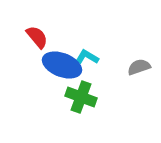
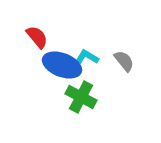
gray semicircle: moved 15 px left, 6 px up; rotated 70 degrees clockwise
green cross: rotated 8 degrees clockwise
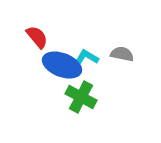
gray semicircle: moved 2 px left, 7 px up; rotated 40 degrees counterclockwise
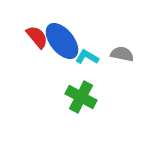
blue ellipse: moved 24 px up; rotated 30 degrees clockwise
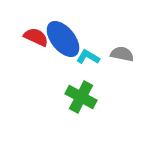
red semicircle: moved 1 px left; rotated 25 degrees counterclockwise
blue ellipse: moved 1 px right, 2 px up
cyan L-shape: moved 1 px right
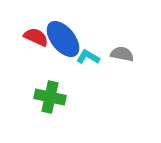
green cross: moved 31 px left; rotated 16 degrees counterclockwise
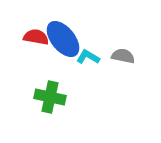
red semicircle: rotated 15 degrees counterclockwise
gray semicircle: moved 1 px right, 2 px down
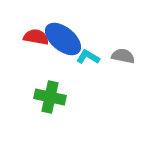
blue ellipse: rotated 12 degrees counterclockwise
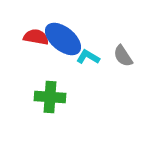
gray semicircle: rotated 135 degrees counterclockwise
green cross: rotated 8 degrees counterclockwise
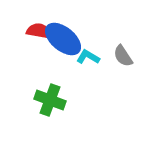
red semicircle: moved 3 px right, 6 px up
green cross: moved 3 px down; rotated 16 degrees clockwise
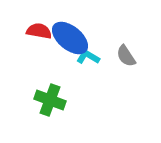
blue ellipse: moved 7 px right, 1 px up
gray semicircle: moved 3 px right
